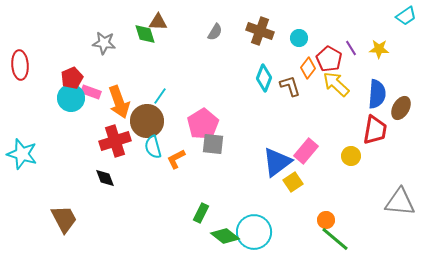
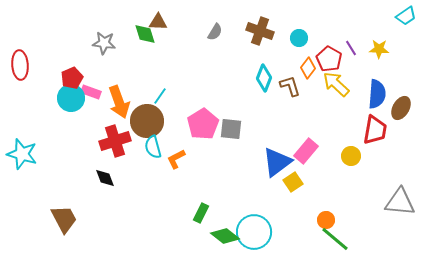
gray square at (213, 144): moved 18 px right, 15 px up
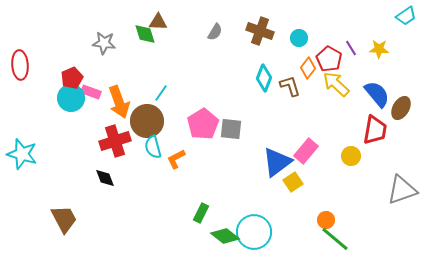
blue semicircle at (377, 94): rotated 44 degrees counterclockwise
cyan line at (160, 96): moved 1 px right, 3 px up
gray triangle at (400, 202): moved 2 px right, 12 px up; rotated 24 degrees counterclockwise
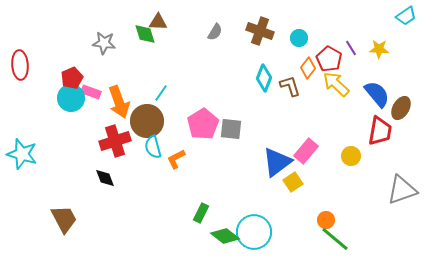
red trapezoid at (375, 130): moved 5 px right, 1 px down
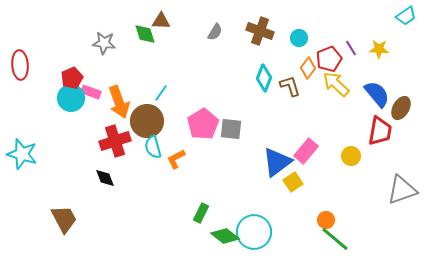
brown triangle at (158, 22): moved 3 px right, 1 px up
red pentagon at (329, 59): rotated 20 degrees clockwise
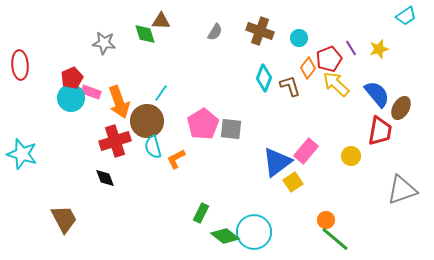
yellow star at (379, 49): rotated 18 degrees counterclockwise
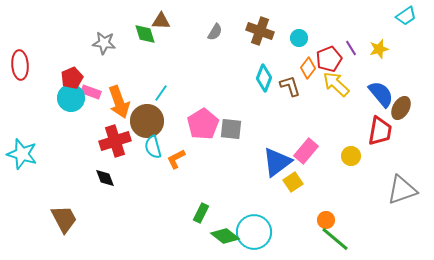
blue semicircle at (377, 94): moved 4 px right
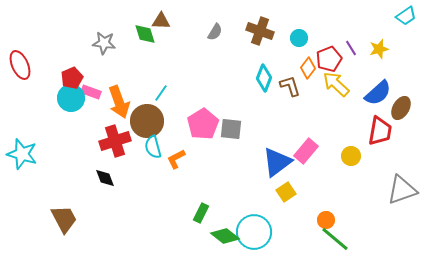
red ellipse at (20, 65): rotated 20 degrees counterclockwise
blue semicircle at (381, 94): moved 3 px left, 1 px up; rotated 88 degrees clockwise
yellow square at (293, 182): moved 7 px left, 10 px down
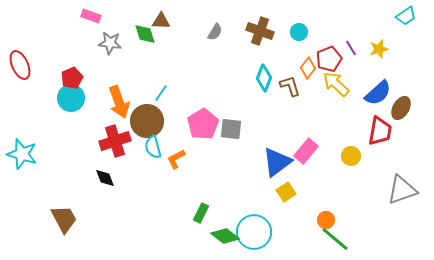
cyan circle at (299, 38): moved 6 px up
gray star at (104, 43): moved 6 px right
pink rectangle at (91, 92): moved 76 px up
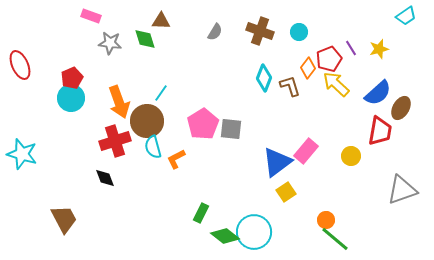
green diamond at (145, 34): moved 5 px down
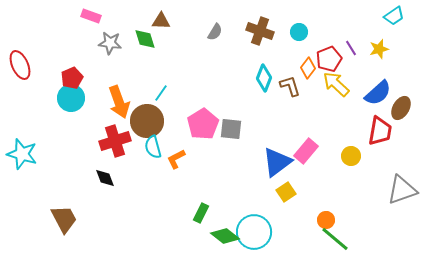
cyan trapezoid at (406, 16): moved 12 px left
